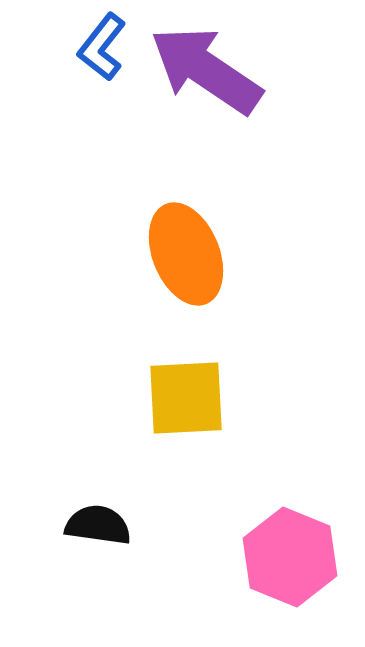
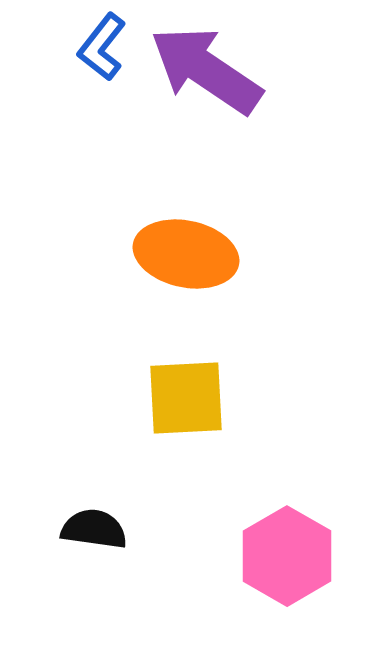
orange ellipse: rotated 56 degrees counterclockwise
black semicircle: moved 4 px left, 4 px down
pink hexagon: moved 3 px left, 1 px up; rotated 8 degrees clockwise
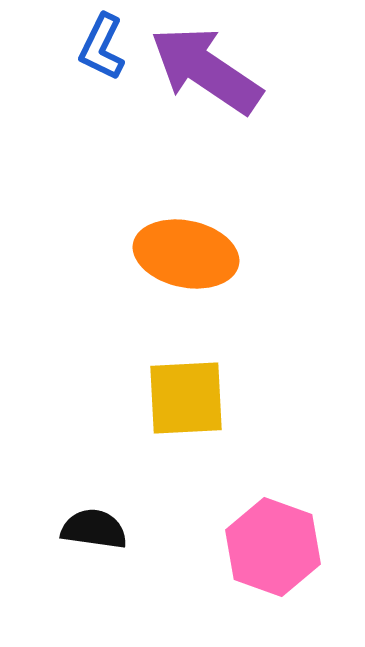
blue L-shape: rotated 12 degrees counterclockwise
pink hexagon: moved 14 px left, 9 px up; rotated 10 degrees counterclockwise
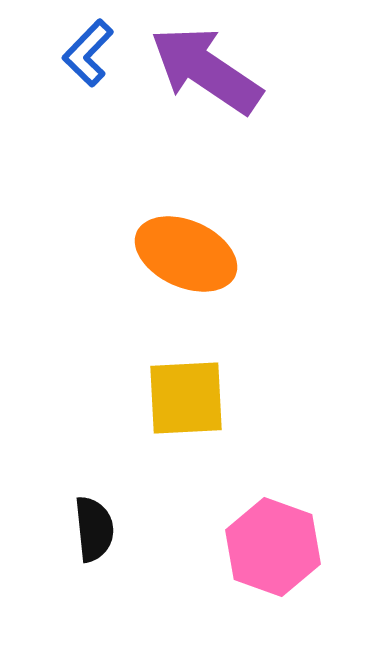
blue L-shape: moved 14 px left, 6 px down; rotated 18 degrees clockwise
orange ellipse: rotated 12 degrees clockwise
black semicircle: rotated 76 degrees clockwise
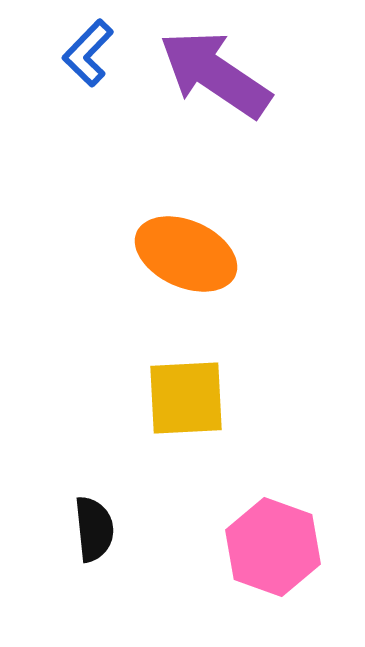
purple arrow: moved 9 px right, 4 px down
